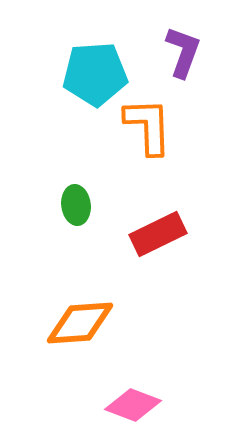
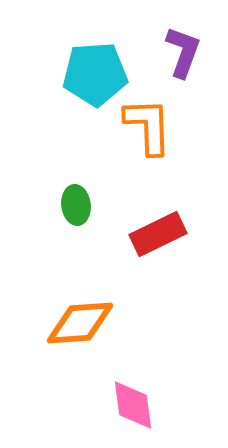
pink diamond: rotated 62 degrees clockwise
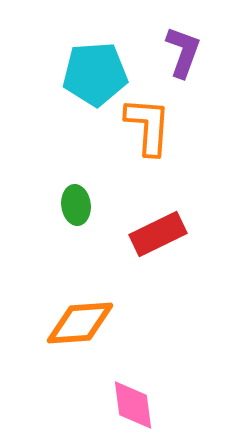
orange L-shape: rotated 6 degrees clockwise
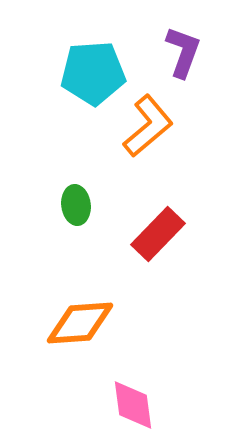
cyan pentagon: moved 2 px left, 1 px up
orange L-shape: rotated 46 degrees clockwise
red rectangle: rotated 20 degrees counterclockwise
